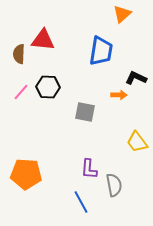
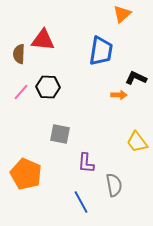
gray square: moved 25 px left, 22 px down
purple L-shape: moved 3 px left, 6 px up
orange pentagon: rotated 20 degrees clockwise
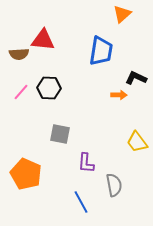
brown semicircle: rotated 96 degrees counterclockwise
black hexagon: moved 1 px right, 1 px down
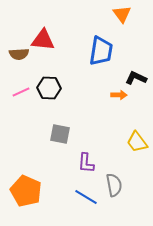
orange triangle: rotated 24 degrees counterclockwise
pink line: rotated 24 degrees clockwise
orange pentagon: moved 17 px down
blue line: moved 5 px right, 5 px up; rotated 30 degrees counterclockwise
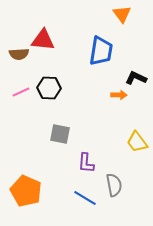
blue line: moved 1 px left, 1 px down
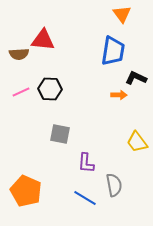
blue trapezoid: moved 12 px right
black hexagon: moved 1 px right, 1 px down
